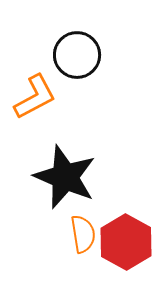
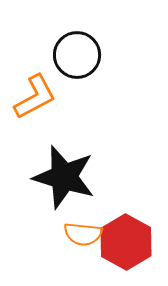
black star: moved 1 px left; rotated 6 degrees counterclockwise
orange semicircle: rotated 105 degrees clockwise
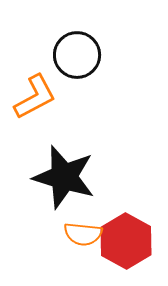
red hexagon: moved 1 px up
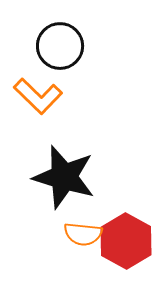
black circle: moved 17 px left, 9 px up
orange L-shape: moved 3 px right, 1 px up; rotated 72 degrees clockwise
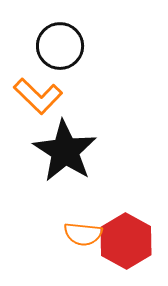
black star: moved 1 px right, 26 px up; rotated 16 degrees clockwise
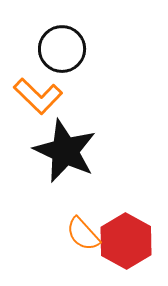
black circle: moved 2 px right, 3 px down
black star: rotated 8 degrees counterclockwise
orange semicircle: rotated 42 degrees clockwise
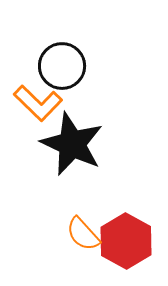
black circle: moved 17 px down
orange L-shape: moved 7 px down
black star: moved 7 px right, 7 px up
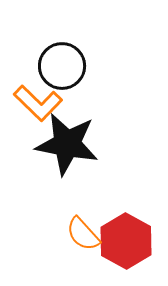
black star: moved 5 px left; rotated 14 degrees counterclockwise
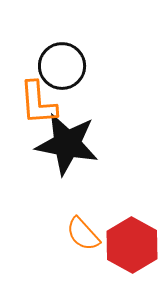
orange L-shape: rotated 42 degrees clockwise
red hexagon: moved 6 px right, 4 px down
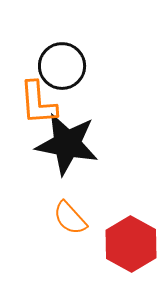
orange semicircle: moved 13 px left, 16 px up
red hexagon: moved 1 px left, 1 px up
